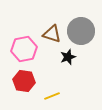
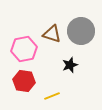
black star: moved 2 px right, 8 px down
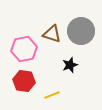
yellow line: moved 1 px up
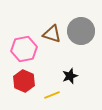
black star: moved 11 px down
red hexagon: rotated 15 degrees clockwise
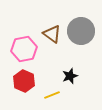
brown triangle: rotated 18 degrees clockwise
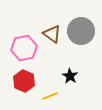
pink hexagon: moved 1 px up
black star: rotated 21 degrees counterclockwise
yellow line: moved 2 px left, 1 px down
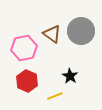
red hexagon: moved 3 px right
yellow line: moved 5 px right
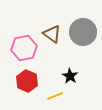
gray circle: moved 2 px right, 1 px down
